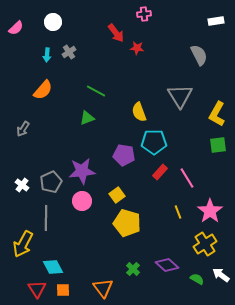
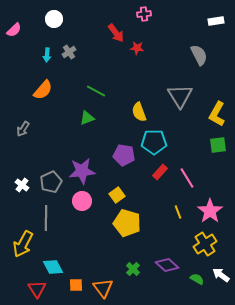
white circle: moved 1 px right, 3 px up
pink semicircle: moved 2 px left, 2 px down
orange square: moved 13 px right, 5 px up
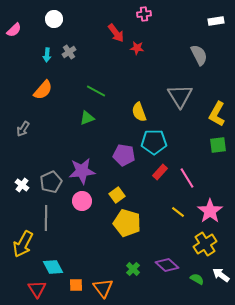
yellow line: rotated 32 degrees counterclockwise
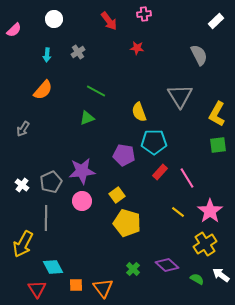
white rectangle: rotated 35 degrees counterclockwise
red arrow: moved 7 px left, 12 px up
gray cross: moved 9 px right
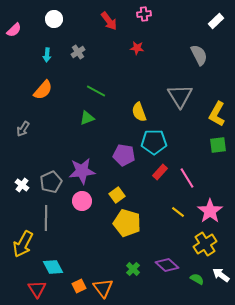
orange square: moved 3 px right, 1 px down; rotated 24 degrees counterclockwise
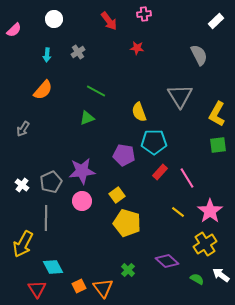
purple diamond: moved 4 px up
green cross: moved 5 px left, 1 px down
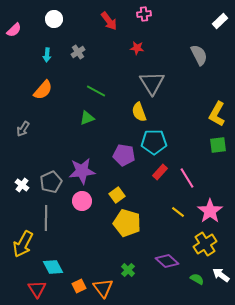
white rectangle: moved 4 px right
gray triangle: moved 28 px left, 13 px up
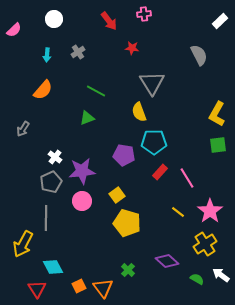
red star: moved 5 px left
white cross: moved 33 px right, 28 px up
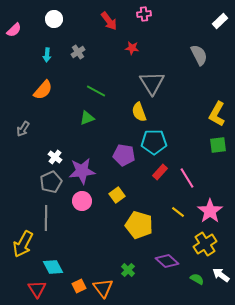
yellow pentagon: moved 12 px right, 2 px down
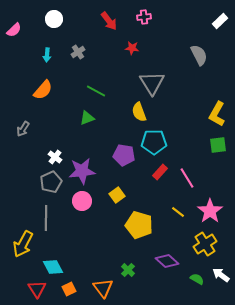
pink cross: moved 3 px down
orange square: moved 10 px left, 3 px down
